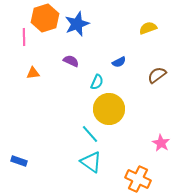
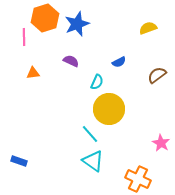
cyan triangle: moved 2 px right, 1 px up
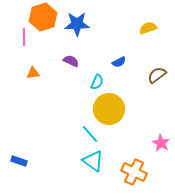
orange hexagon: moved 2 px left, 1 px up
blue star: rotated 20 degrees clockwise
orange cross: moved 4 px left, 7 px up
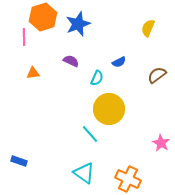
blue star: moved 1 px right; rotated 20 degrees counterclockwise
yellow semicircle: rotated 48 degrees counterclockwise
cyan semicircle: moved 4 px up
cyan triangle: moved 9 px left, 12 px down
orange cross: moved 6 px left, 7 px down
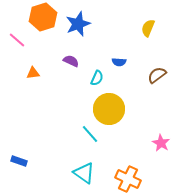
pink line: moved 7 px left, 3 px down; rotated 48 degrees counterclockwise
blue semicircle: rotated 32 degrees clockwise
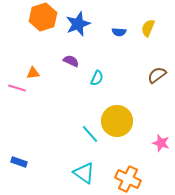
pink line: moved 48 px down; rotated 24 degrees counterclockwise
blue semicircle: moved 30 px up
yellow circle: moved 8 px right, 12 px down
pink star: rotated 12 degrees counterclockwise
blue rectangle: moved 1 px down
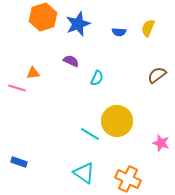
cyan line: rotated 18 degrees counterclockwise
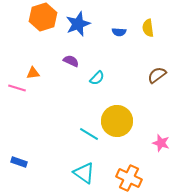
yellow semicircle: rotated 30 degrees counterclockwise
cyan semicircle: rotated 21 degrees clockwise
cyan line: moved 1 px left
orange cross: moved 1 px right, 1 px up
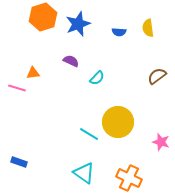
brown semicircle: moved 1 px down
yellow circle: moved 1 px right, 1 px down
pink star: moved 1 px up
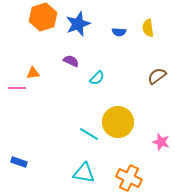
pink line: rotated 18 degrees counterclockwise
cyan triangle: rotated 25 degrees counterclockwise
